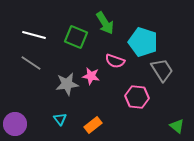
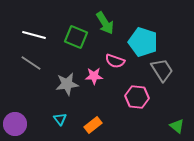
pink star: moved 3 px right; rotated 12 degrees counterclockwise
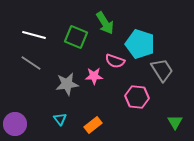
cyan pentagon: moved 3 px left, 2 px down
green triangle: moved 2 px left, 4 px up; rotated 21 degrees clockwise
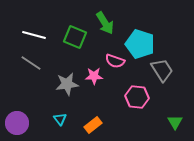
green square: moved 1 px left
purple circle: moved 2 px right, 1 px up
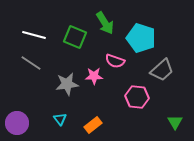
cyan pentagon: moved 1 px right, 6 px up
gray trapezoid: rotated 80 degrees clockwise
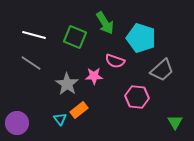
gray star: rotated 30 degrees counterclockwise
orange rectangle: moved 14 px left, 15 px up
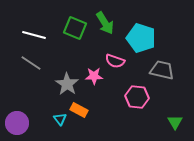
green square: moved 9 px up
gray trapezoid: rotated 125 degrees counterclockwise
orange rectangle: rotated 66 degrees clockwise
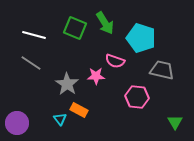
pink star: moved 2 px right
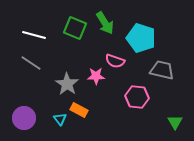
purple circle: moved 7 px right, 5 px up
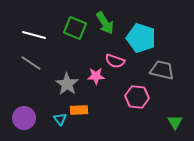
orange rectangle: rotated 30 degrees counterclockwise
